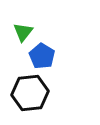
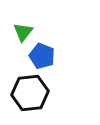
blue pentagon: rotated 10 degrees counterclockwise
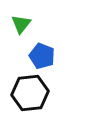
green triangle: moved 2 px left, 8 px up
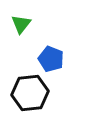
blue pentagon: moved 9 px right, 3 px down
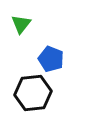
black hexagon: moved 3 px right
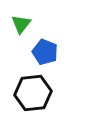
blue pentagon: moved 6 px left, 7 px up
